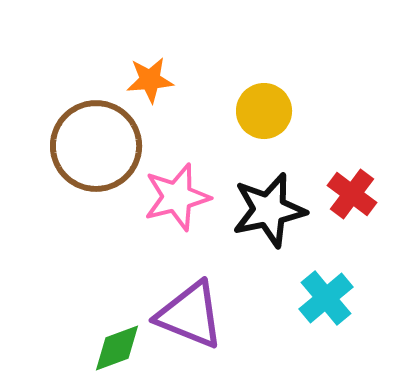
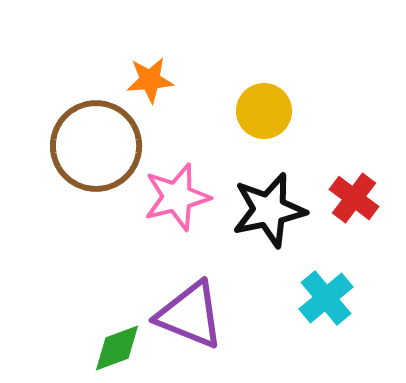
red cross: moved 2 px right, 4 px down
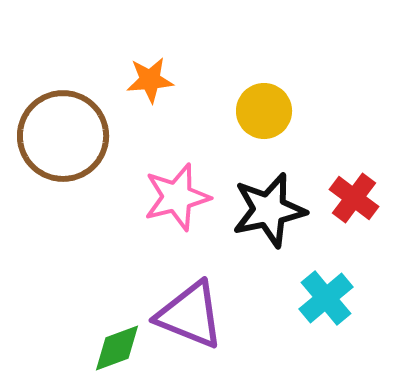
brown circle: moved 33 px left, 10 px up
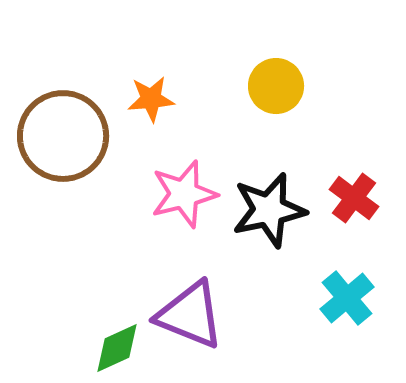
orange star: moved 1 px right, 19 px down
yellow circle: moved 12 px right, 25 px up
pink star: moved 7 px right, 3 px up
cyan cross: moved 21 px right
green diamond: rotated 4 degrees counterclockwise
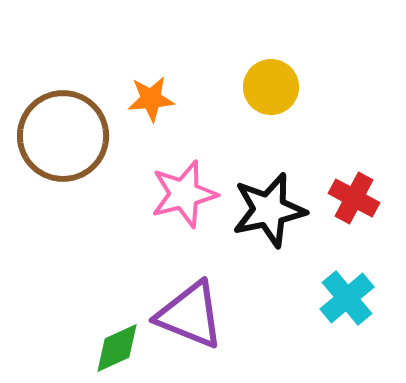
yellow circle: moved 5 px left, 1 px down
red cross: rotated 9 degrees counterclockwise
